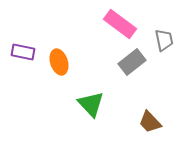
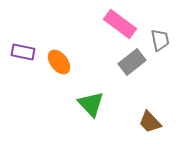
gray trapezoid: moved 4 px left
orange ellipse: rotated 20 degrees counterclockwise
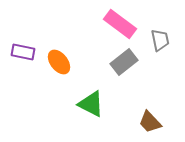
gray rectangle: moved 8 px left
green triangle: rotated 20 degrees counterclockwise
